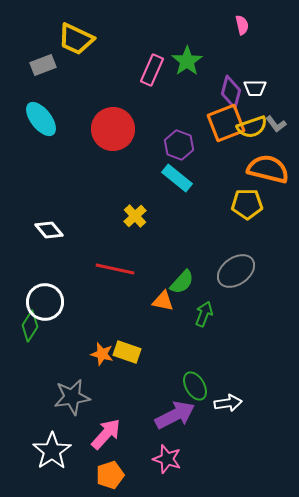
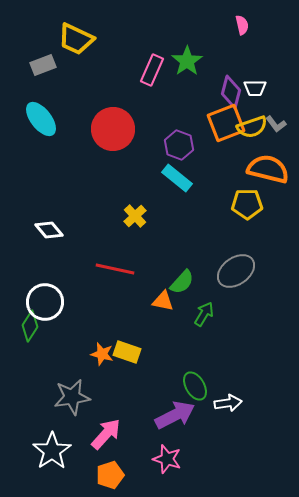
green arrow: rotated 10 degrees clockwise
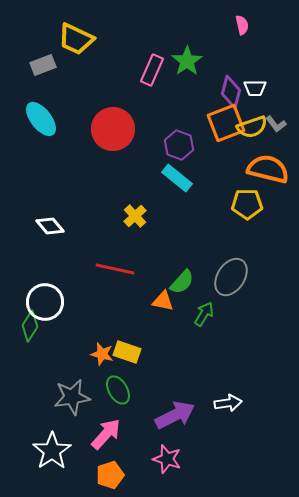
white diamond: moved 1 px right, 4 px up
gray ellipse: moved 5 px left, 6 px down; rotated 21 degrees counterclockwise
green ellipse: moved 77 px left, 4 px down
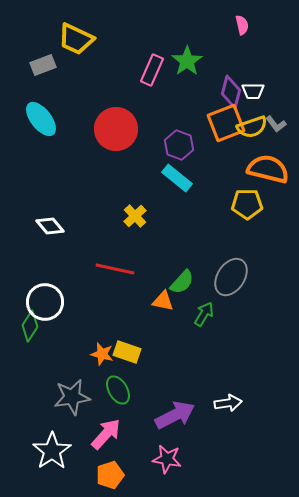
white trapezoid: moved 2 px left, 3 px down
red circle: moved 3 px right
pink star: rotated 8 degrees counterclockwise
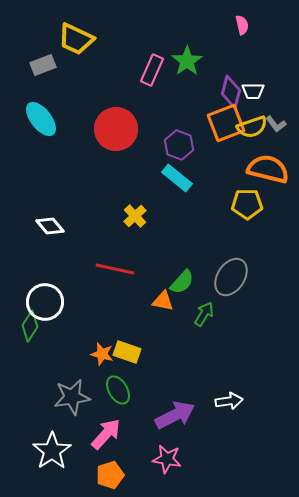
white arrow: moved 1 px right, 2 px up
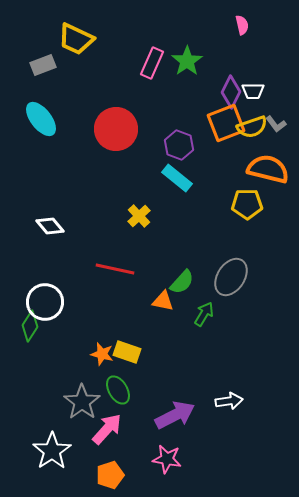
pink rectangle: moved 7 px up
purple diamond: rotated 12 degrees clockwise
yellow cross: moved 4 px right
gray star: moved 10 px right, 5 px down; rotated 27 degrees counterclockwise
pink arrow: moved 1 px right, 5 px up
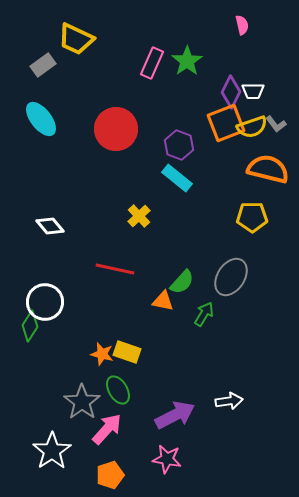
gray rectangle: rotated 15 degrees counterclockwise
yellow pentagon: moved 5 px right, 13 px down
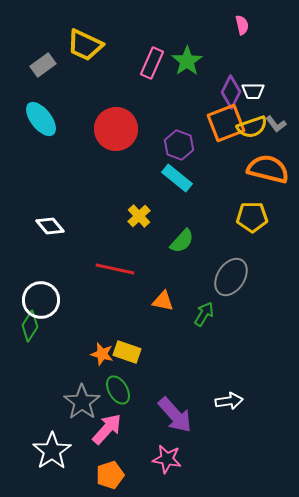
yellow trapezoid: moved 9 px right, 6 px down
green semicircle: moved 41 px up
white circle: moved 4 px left, 2 px up
purple arrow: rotated 75 degrees clockwise
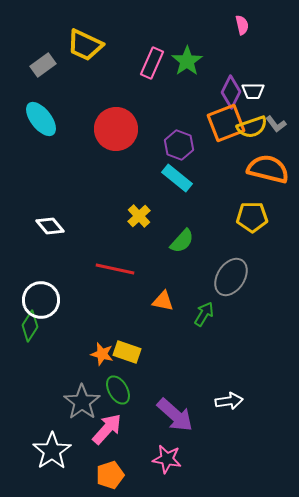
purple arrow: rotated 6 degrees counterclockwise
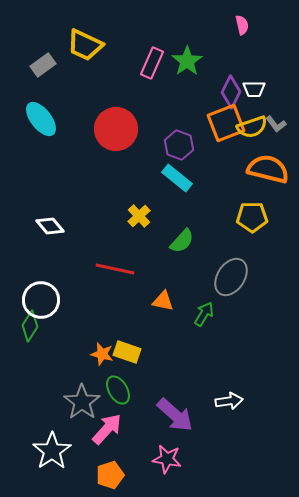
white trapezoid: moved 1 px right, 2 px up
